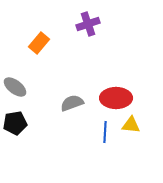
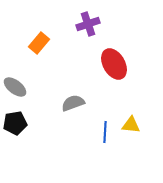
red ellipse: moved 2 px left, 34 px up; rotated 60 degrees clockwise
gray semicircle: moved 1 px right
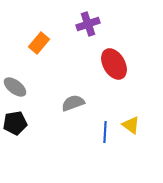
yellow triangle: rotated 30 degrees clockwise
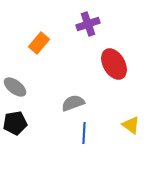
blue line: moved 21 px left, 1 px down
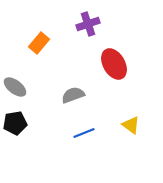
gray semicircle: moved 8 px up
blue line: rotated 65 degrees clockwise
